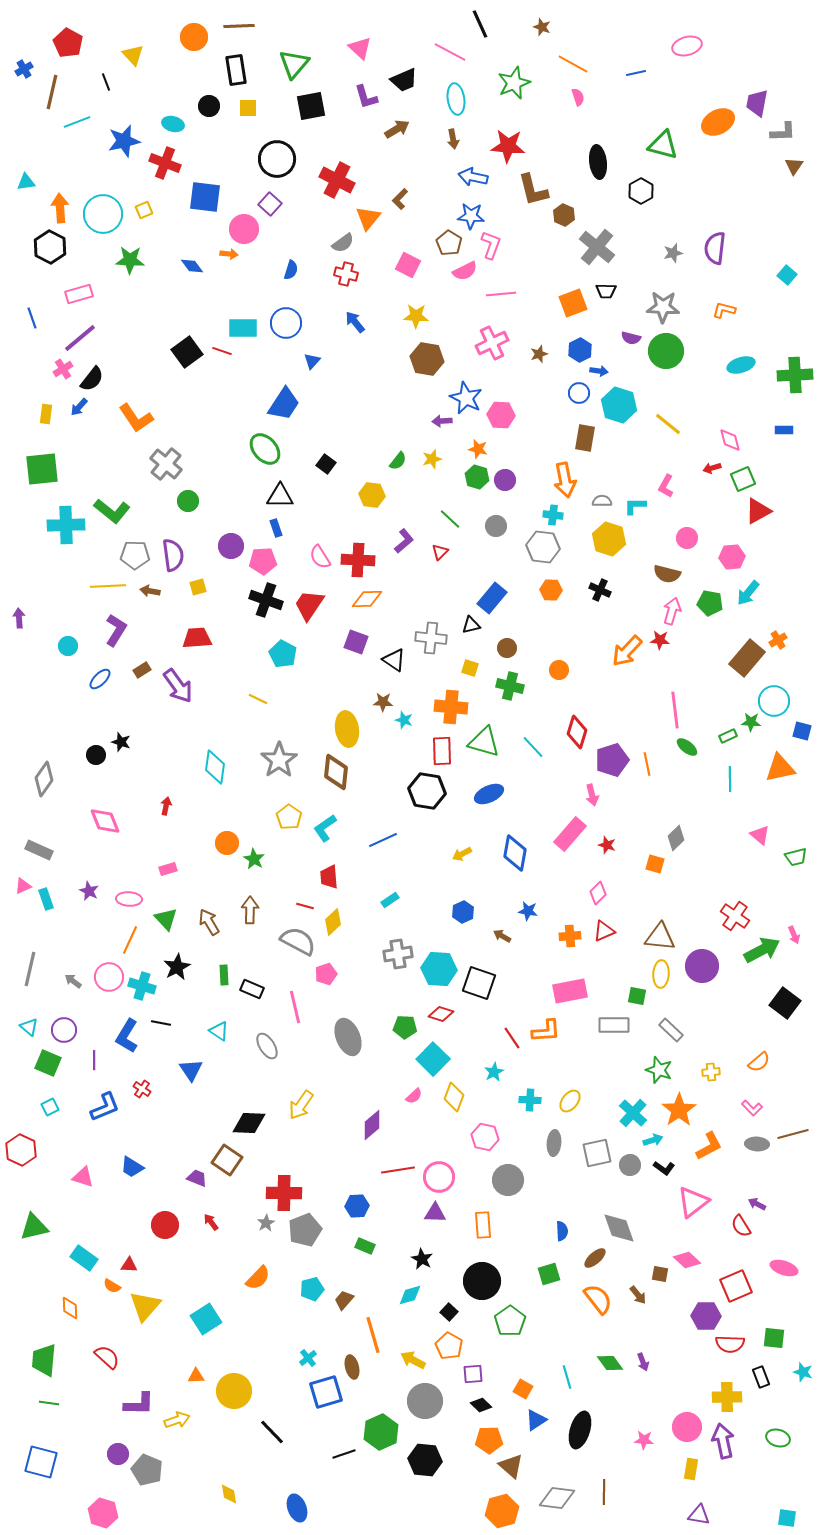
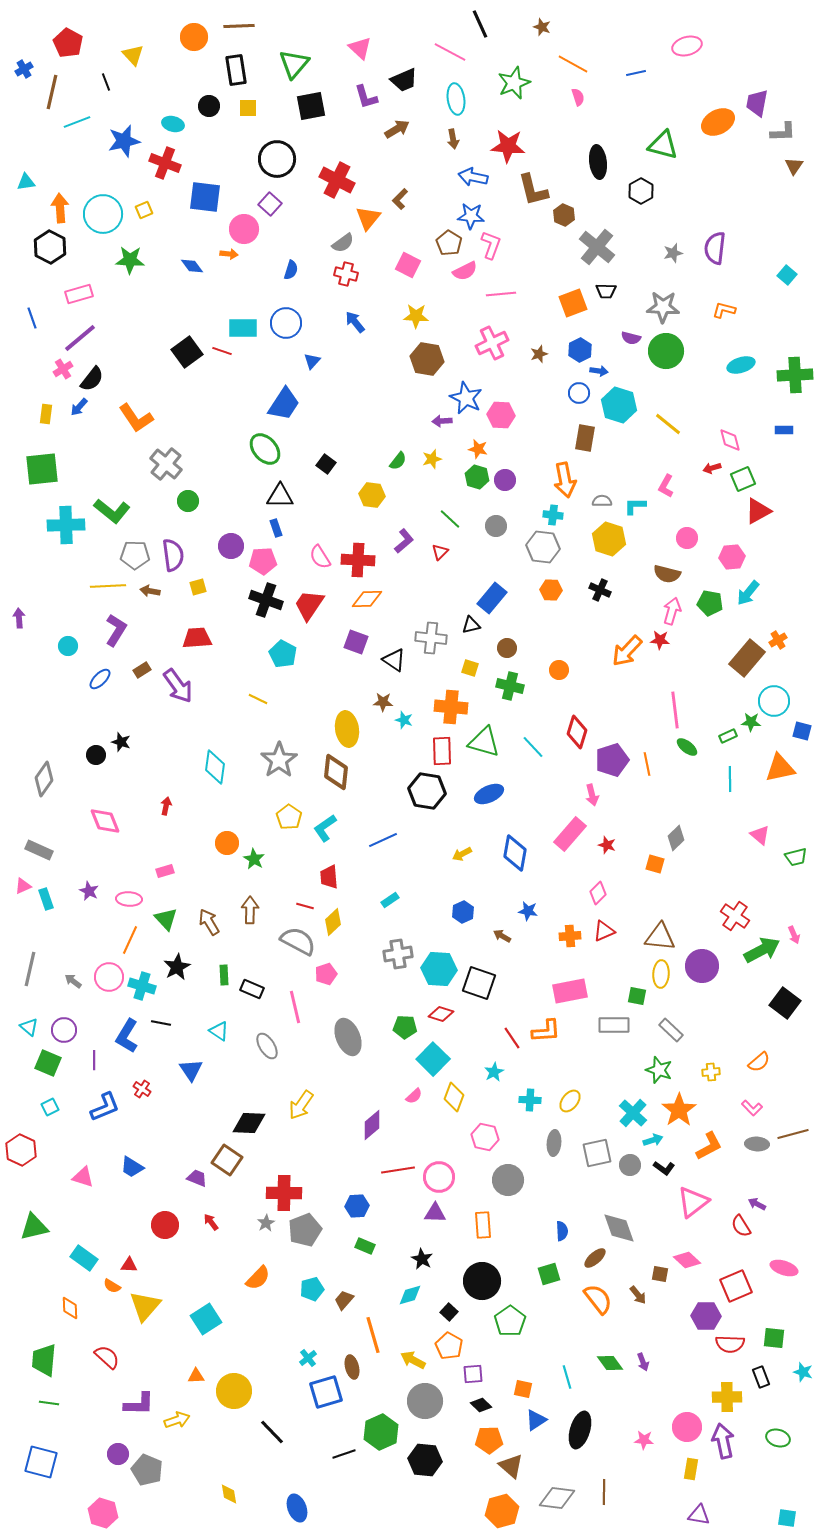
pink rectangle at (168, 869): moved 3 px left, 2 px down
orange square at (523, 1389): rotated 18 degrees counterclockwise
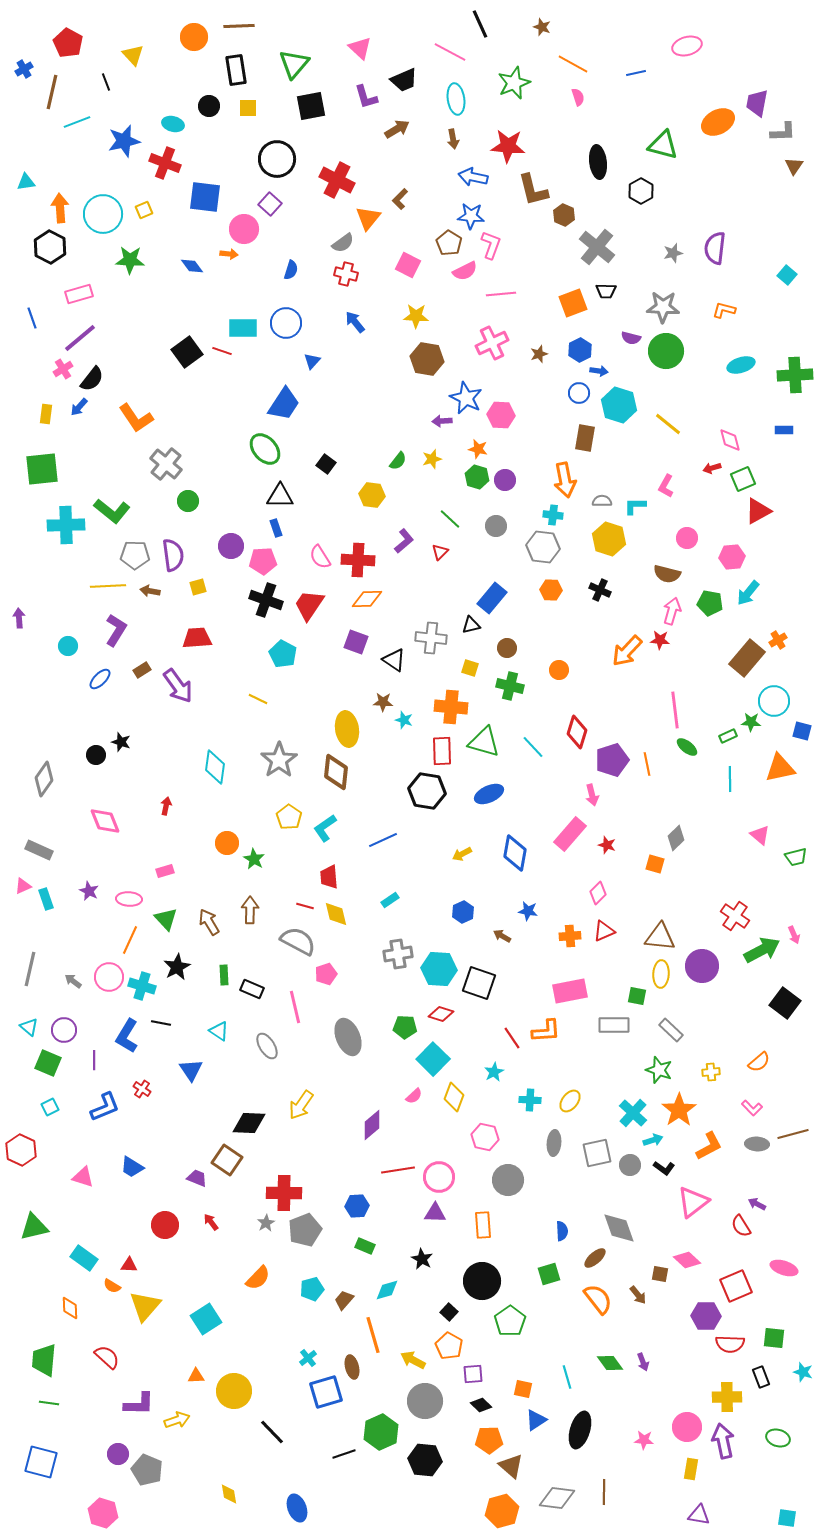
yellow diamond at (333, 922): moved 3 px right, 8 px up; rotated 60 degrees counterclockwise
cyan diamond at (410, 1295): moved 23 px left, 5 px up
